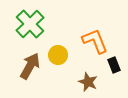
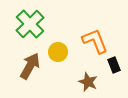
yellow circle: moved 3 px up
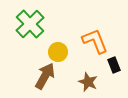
brown arrow: moved 15 px right, 10 px down
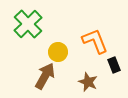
green cross: moved 2 px left
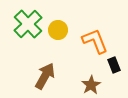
yellow circle: moved 22 px up
brown star: moved 3 px right, 3 px down; rotated 18 degrees clockwise
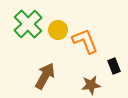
orange L-shape: moved 10 px left
black rectangle: moved 1 px down
brown star: rotated 24 degrees clockwise
